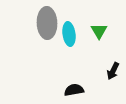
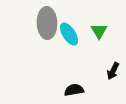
cyan ellipse: rotated 25 degrees counterclockwise
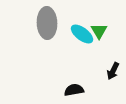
cyan ellipse: moved 13 px right; rotated 20 degrees counterclockwise
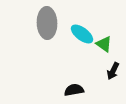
green triangle: moved 5 px right, 13 px down; rotated 24 degrees counterclockwise
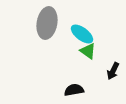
gray ellipse: rotated 12 degrees clockwise
green triangle: moved 16 px left, 7 px down
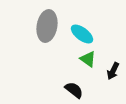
gray ellipse: moved 3 px down
green triangle: moved 8 px down
black semicircle: rotated 48 degrees clockwise
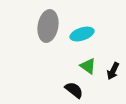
gray ellipse: moved 1 px right
cyan ellipse: rotated 55 degrees counterclockwise
green triangle: moved 7 px down
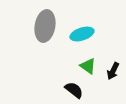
gray ellipse: moved 3 px left
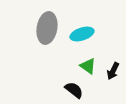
gray ellipse: moved 2 px right, 2 px down
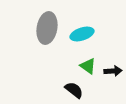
black arrow: rotated 120 degrees counterclockwise
